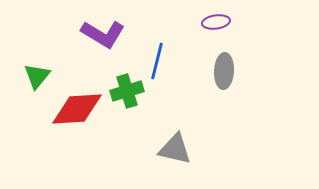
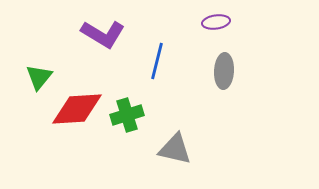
green triangle: moved 2 px right, 1 px down
green cross: moved 24 px down
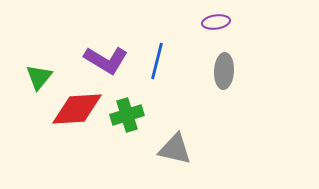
purple L-shape: moved 3 px right, 26 px down
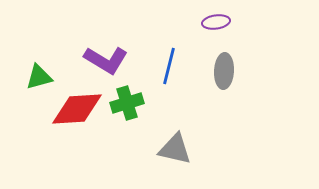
blue line: moved 12 px right, 5 px down
green triangle: rotated 36 degrees clockwise
green cross: moved 12 px up
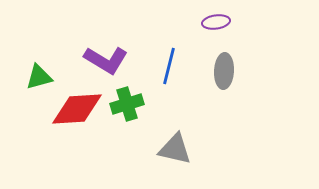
green cross: moved 1 px down
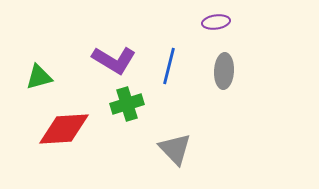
purple L-shape: moved 8 px right
red diamond: moved 13 px left, 20 px down
gray triangle: rotated 33 degrees clockwise
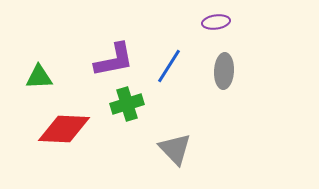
purple L-shape: rotated 42 degrees counterclockwise
blue line: rotated 18 degrees clockwise
green triangle: rotated 12 degrees clockwise
red diamond: rotated 6 degrees clockwise
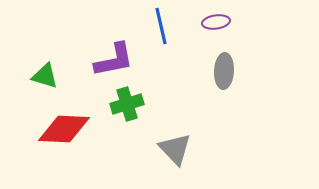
blue line: moved 8 px left, 40 px up; rotated 45 degrees counterclockwise
green triangle: moved 6 px right, 1 px up; rotated 20 degrees clockwise
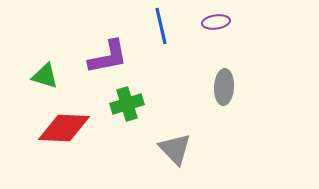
purple L-shape: moved 6 px left, 3 px up
gray ellipse: moved 16 px down
red diamond: moved 1 px up
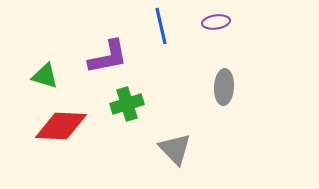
red diamond: moved 3 px left, 2 px up
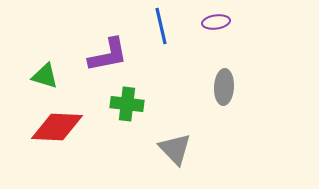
purple L-shape: moved 2 px up
green cross: rotated 24 degrees clockwise
red diamond: moved 4 px left, 1 px down
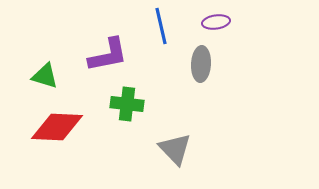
gray ellipse: moved 23 px left, 23 px up
